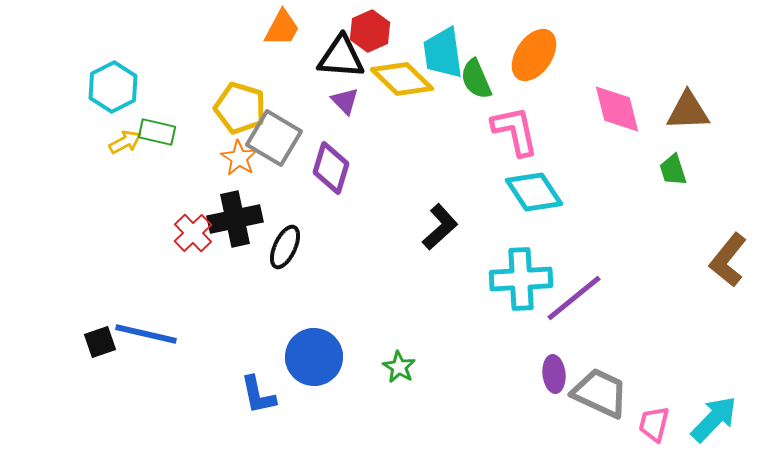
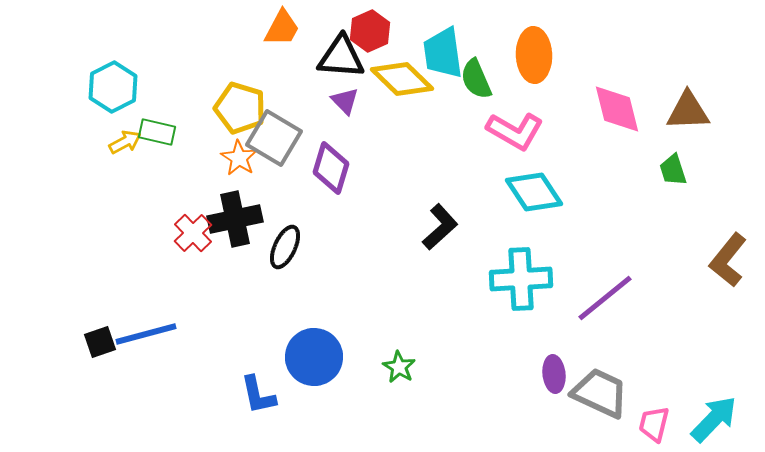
orange ellipse: rotated 36 degrees counterclockwise
pink L-shape: rotated 132 degrees clockwise
purple line: moved 31 px right
blue line: rotated 28 degrees counterclockwise
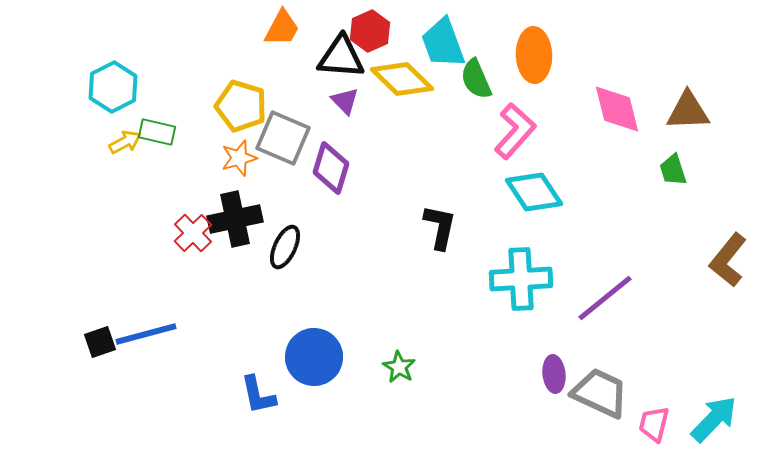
cyan trapezoid: moved 10 px up; rotated 12 degrees counterclockwise
yellow pentagon: moved 1 px right, 2 px up
pink L-shape: rotated 78 degrees counterclockwise
gray square: moved 9 px right; rotated 8 degrees counterclockwise
orange star: rotated 24 degrees clockwise
black L-shape: rotated 36 degrees counterclockwise
